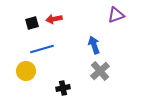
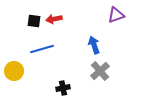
black square: moved 2 px right, 2 px up; rotated 24 degrees clockwise
yellow circle: moved 12 px left
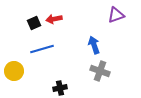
black square: moved 2 px down; rotated 32 degrees counterclockwise
gray cross: rotated 30 degrees counterclockwise
black cross: moved 3 px left
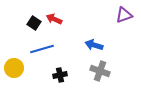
purple triangle: moved 8 px right
red arrow: rotated 35 degrees clockwise
black square: rotated 32 degrees counterclockwise
blue arrow: rotated 54 degrees counterclockwise
yellow circle: moved 3 px up
black cross: moved 13 px up
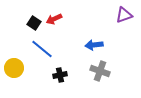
red arrow: rotated 49 degrees counterclockwise
blue arrow: rotated 24 degrees counterclockwise
blue line: rotated 55 degrees clockwise
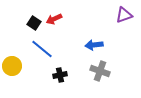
yellow circle: moved 2 px left, 2 px up
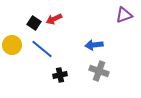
yellow circle: moved 21 px up
gray cross: moved 1 px left
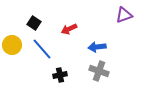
red arrow: moved 15 px right, 10 px down
blue arrow: moved 3 px right, 2 px down
blue line: rotated 10 degrees clockwise
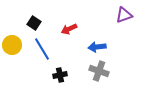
blue line: rotated 10 degrees clockwise
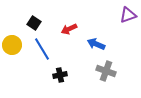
purple triangle: moved 4 px right
blue arrow: moved 1 px left, 3 px up; rotated 30 degrees clockwise
gray cross: moved 7 px right
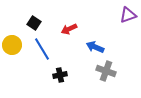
blue arrow: moved 1 px left, 3 px down
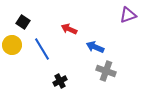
black square: moved 11 px left, 1 px up
red arrow: rotated 49 degrees clockwise
black cross: moved 6 px down; rotated 16 degrees counterclockwise
